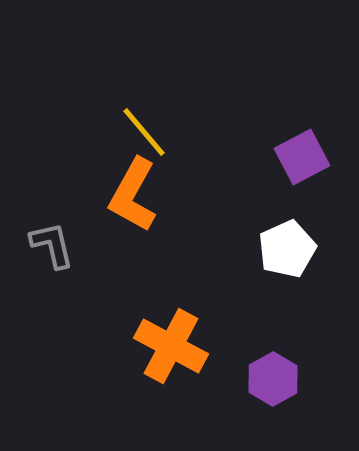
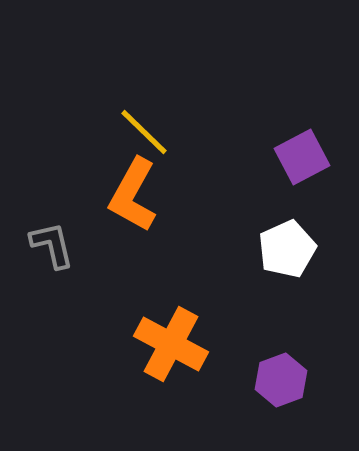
yellow line: rotated 6 degrees counterclockwise
orange cross: moved 2 px up
purple hexagon: moved 8 px right, 1 px down; rotated 9 degrees clockwise
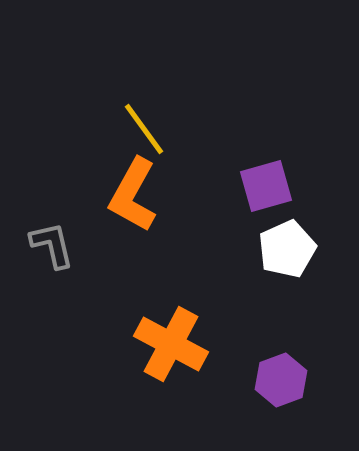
yellow line: moved 3 px up; rotated 10 degrees clockwise
purple square: moved 36 px left, 29 px down; rotated 12 degrees clockwise
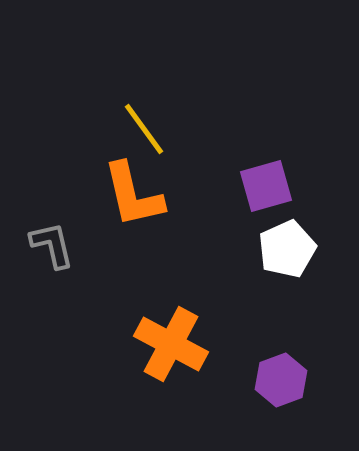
orange L-shape: rotated 42 degrees counterclockwise
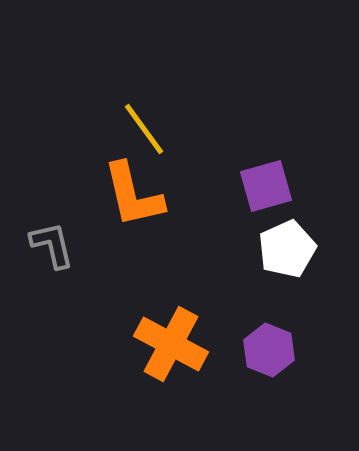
purple hexagon: moved 12 px left, 30 px up; rotated 18 degrees counterclockwise
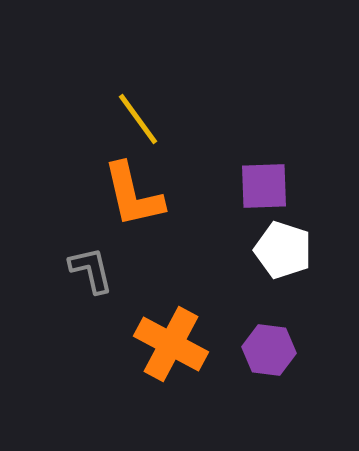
yellow line: moved 6 px left, 10 px up
purple square: moved 2 px left; rotated 14 degrees clockwise
gray L-shape: moved 39 px right, 25 px down
white pentagon: moved 4 px left, 1 px down; rotated 30 degrees counterclockwise
purple hexagon: rotated 15 degrees counterclockwise
